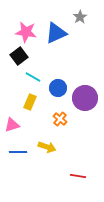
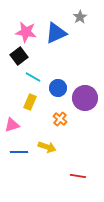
blue line: moved 1 px right
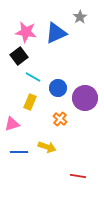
pink triangle: moved 1 px up
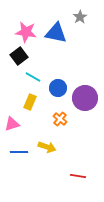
blue triangle: rotated 35 degrees clockwise
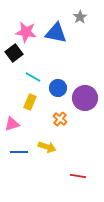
black square: moved 5 px left, 3 px up
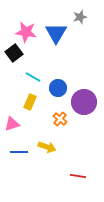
gray star: rotated 16 degrees clockwise
blue triangle: rotated 50 degrees clockwise
purple circle: moved 1 px left, 4 px down
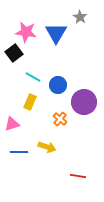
gray star: rotated 24 degrees counterclockwise
blue circle: moved 3 px up
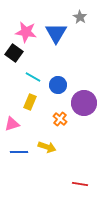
black square: rotated 18 degrees counterclockwise
purple circle: moved 1 px down
red line: moved 2 px right, 8 px down
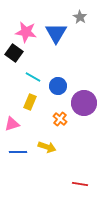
blue circle: moved 1 px down
blue line: moved 1 px left
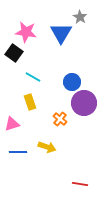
blue triangle: moved 5 px right
blue circle: moved 14 px right, 4 px up
yellow rectangle: rotated 42 degrees counterclockwise
